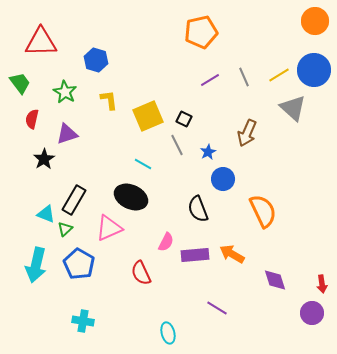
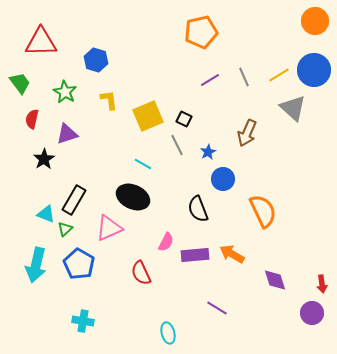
black ellipse at (131, 197): moved 2 px right
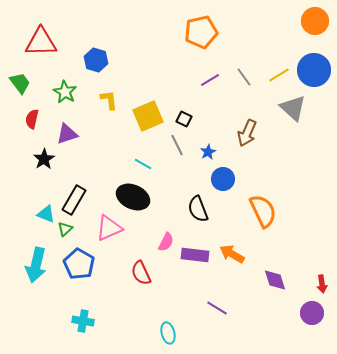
gray line at (244, 77): rotated 12 degrees counterclockwise
purple rectangle at (195, 255): rotated 12 degrees clockwise
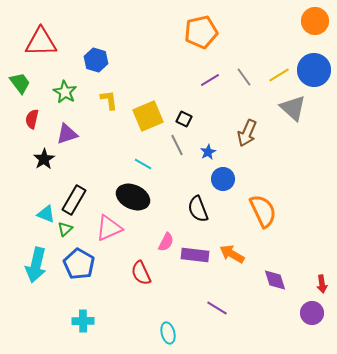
cyan cross at (83, 321): rotated 10 degrees counterclockwise
